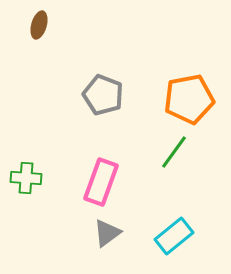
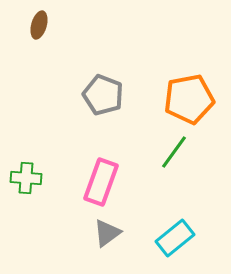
cyan rectangle: moved 1 px right, 2 px down
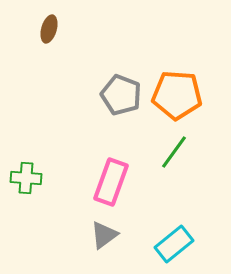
brown ellipse: moved 10 px right, 4 px down
gray pentagon: moved 18 px right
orange pentagon: moved 12 px left, 4 px up; rotated 15 degrees clockwise
pink rectangle: moved 10 px right
gray triangle: moved 3 px left, 2 px down
cyan rectangle: moved 1 px left, 6 px down
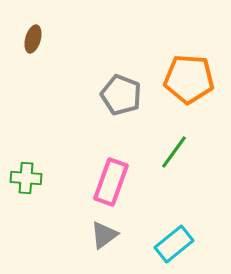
brown ellipse: moved 16 px left, 10 px down
orange pentagon: moved 12 px right, 16 px up
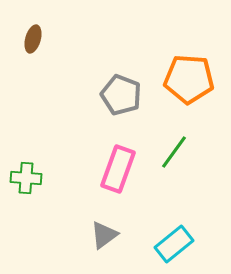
pink rectangle: moved 7 px right, 13 px up
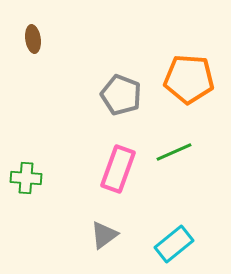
brown ellipse: rotated 24 degrees counterclockwise
green line: rotated 30 degrees clockwise
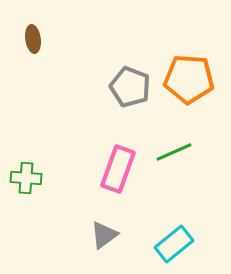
gray pentagon: moved 9 px right, 8 px up
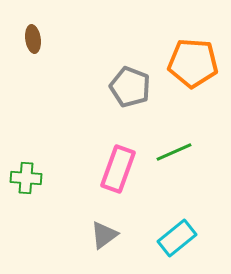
orange pentagon: moved 4 px right, 16 px up
cyan rectangle: moved 3 px right, 6 px up
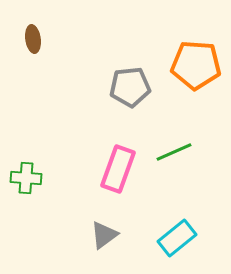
orange pentagon: moved 3 px right, 2 px down
gray pentagon: rotated 27 degrees counterclockwise
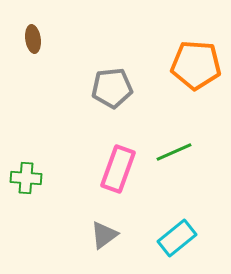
gray pentagon: moved 18 px left, 1 px down
